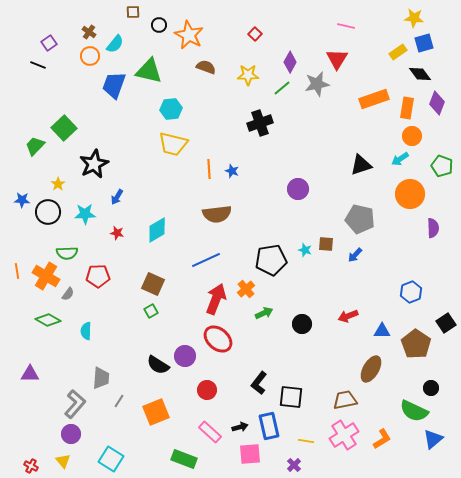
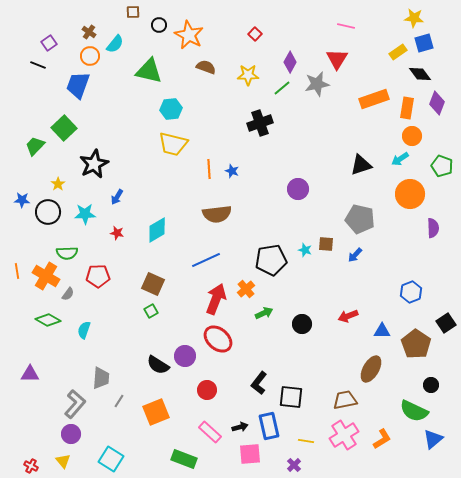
blue trapezoid at (114, 85): moved 36 px left
cyan semicircle at (86, 331): moved 2 px left, 1 px up; rotated 18 degrees clockwise
black circle at (431, 388): moved 3 px up
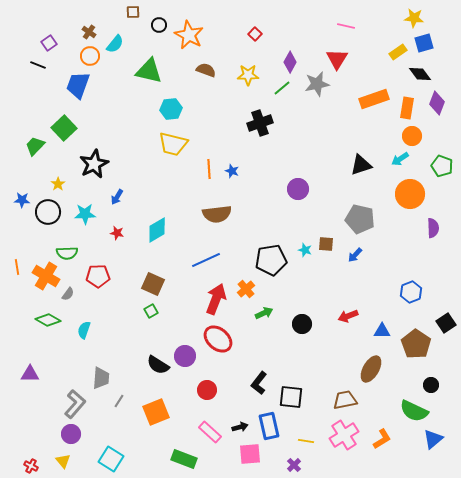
brown semicircle at (206, 67): moved 3 px down
orange line at (17, 271): moved 4 px up
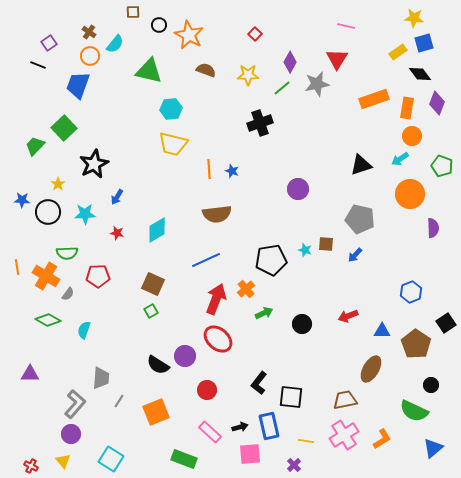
blue triangle at (433, 439): moved 9 px down
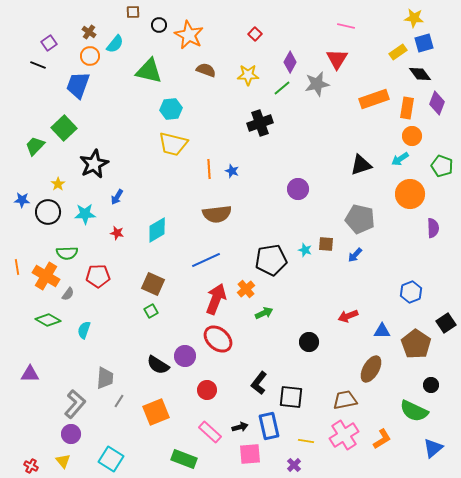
black circle at (302, 324): moved 7 px right, 18 px down
gray trapezoid at (101, 378): moved 4 px right
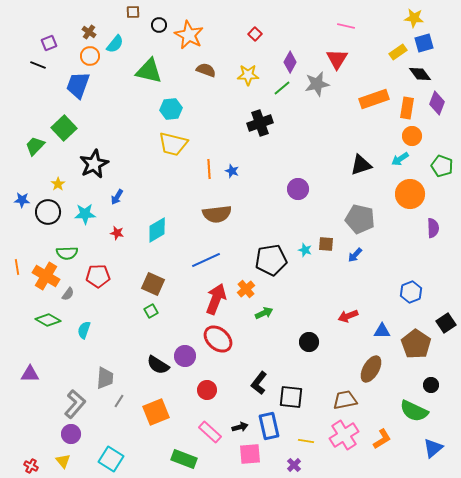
purple square at (49, 43): rotated 14 degrees clockwise
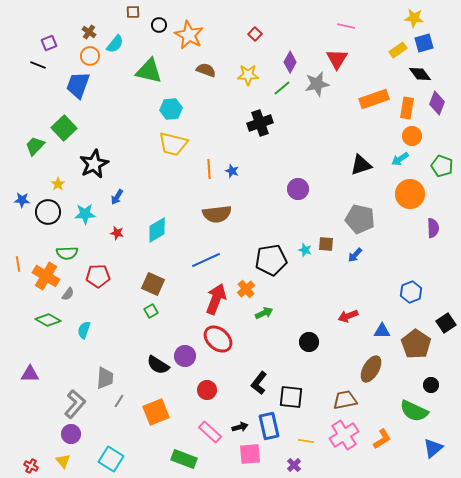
yellow rectangle at (398, 52): moved 2 px up
orange line at (17, 267): moved 1 px right, 3 px up
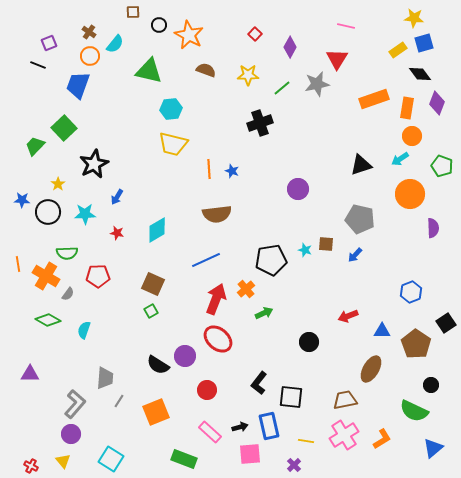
purple diamond at (290, 62): moved 15 px up
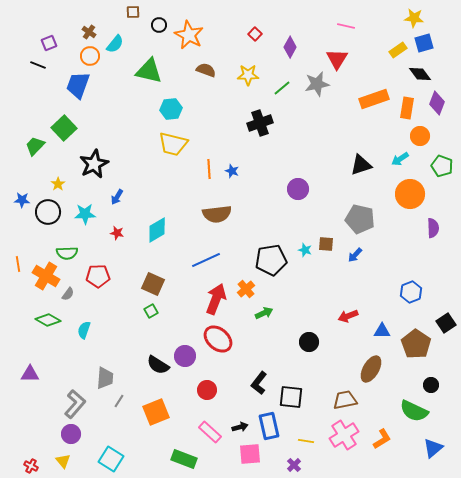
orange circle at (412, 136): moved 8 px right
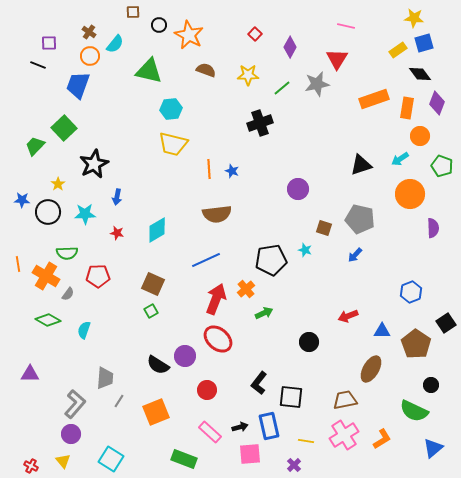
purple square at (49, 43): rotated 21 degrees clockwise
blue arrow at (117, 197): rotated 21 degrees counterclockwise
brown square at (326, 244): moved 2 px left, 16 px up; rotated 14 degrees clockwise
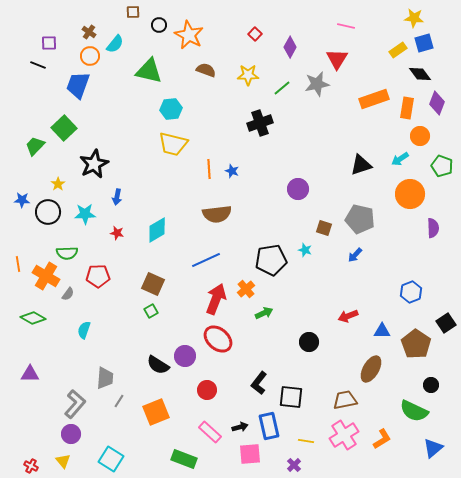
green diamond at (48, 320): moved 15 px left, 2 px up
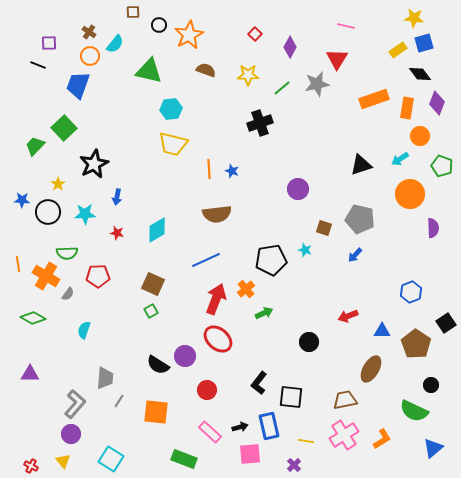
orange star at (189, 35): rotated 16 degrees clockwise
orange square at (156, 412): rotated 28 degrees clockwise
